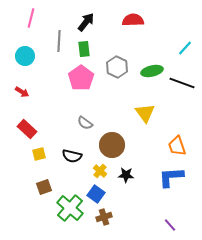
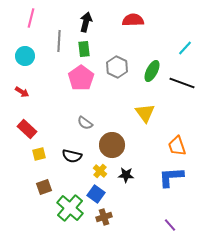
black arrow: rotated 24 degrees counterclockwise
green ellipse: rotated 50 degrees counterclockwise
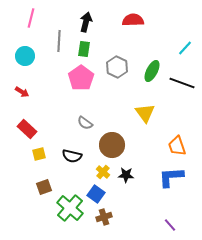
green rectangle: rotated 14 degrees clockwise
yellow cross: moved 3 px right, 1 px down
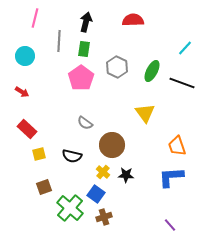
pink line: moved 4 px right
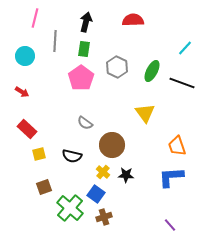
gray line: moved 4 px left
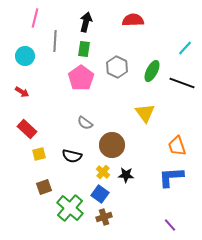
blue square: moved 4 px right
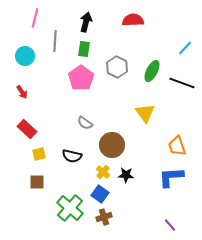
red arrow: rotated 24 degrees clockwise
brown square: moved 7 px left, 5 px up; rotated 21 degrees clockwise
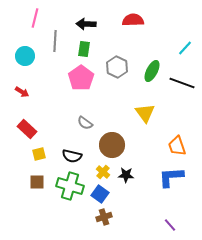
black arrow: moved 2 px down; rotated 102 degrees counterclockwise
red arrow: rotated 24 degrees counterclockwise
green cross: moved 22 px up; rotated 24 degrees counterclockwise
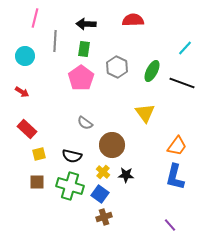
orange trapezoid: rotated 125 degrees counterclockwise
blue L-shape: moved 4 px right; rotated 72 degrees counterclockwise
